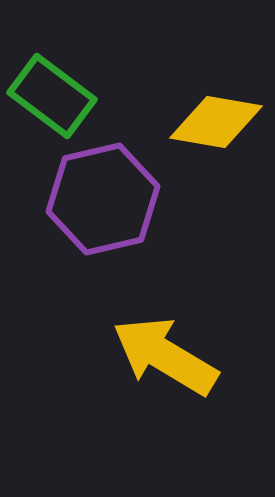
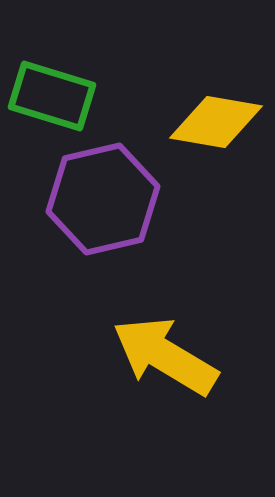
green rectangle: rotated 20 degrees counterclockwise
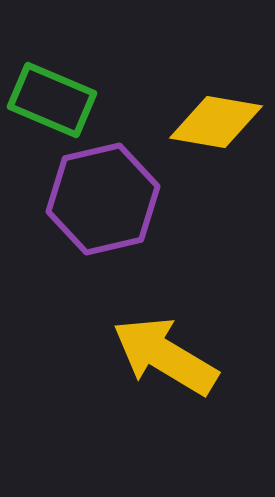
green rectangle: moved 4 px down; rotated 6 degrees clockwise
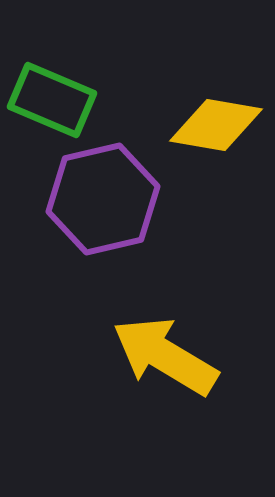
yellow diamond: moved 3 px down
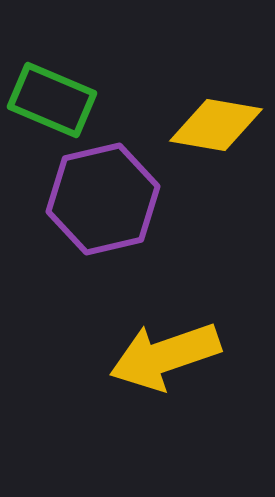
yellow arrow: rotated 50 degrees counterclockwise
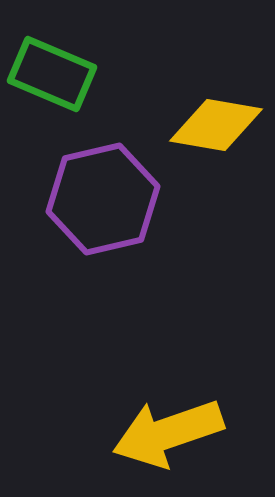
green rectangle: moved 26 px up
yellow arrow: moved 3 px right, 77 px down
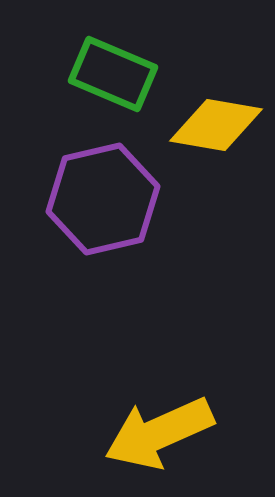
green rectangle: moved 61 px right
yellow arrow: moved 9 px left; rotated 5 degrees counterclockwise
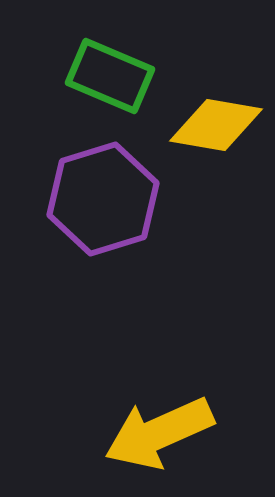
green rectangle: moved 3 px left, 2 px down
purple hexagon: rotated 4 degrees counterclockwise
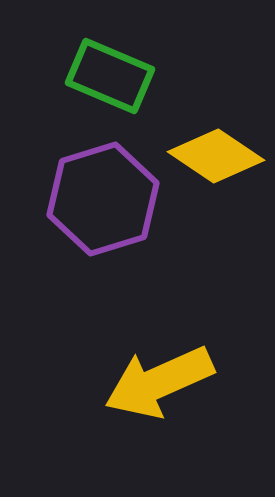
yellow diamond: moved 31 px down; rotated 24 degrees clockwise
yellow arrow: moved 51 px up
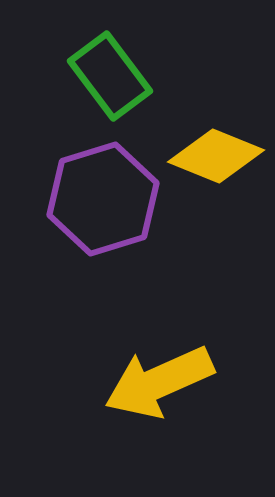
green rectangle: rotated 30 degrees clockwise
yellow diamond: rotated 12 degrees counterclockwise
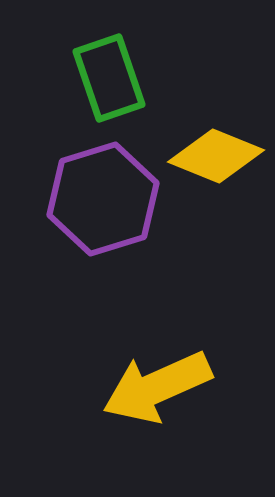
green rectangle: moved 1 px left, 2 px down; rotated 18 degrees clockwise
yellow arrow: moved 2 px left, 5 px down
